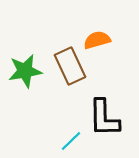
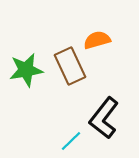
green star: moved 1 px right, 1 px up
black L-shape: rotated 39 degrees clockwise
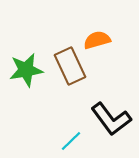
black L-shape: moved 7 px right, 1 px down; rotated 75 degrees counterclockwise
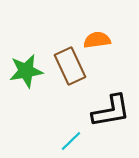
orange semicircle: rotated 8 degrees clockwise
green star: moved 1 px down
black L-shape: moved 8 px up; rotated 63 degrees counterclockwise
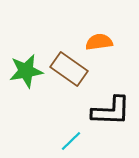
orange semicircle: moved 2 px right, 2 px down
brown rectangle: moved 1 px left, 3 px down; rotated 30 degrees counterclockwise
black L-shape: rotated 12 degrees clockwise
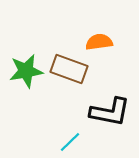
brown rectangle: rotated 15 degrees counterclockwise
black L-shape: moved 1 px left, 1 px down; rotated 9 degrees clockwise
cyan line: moved 1 px left, 1 px down
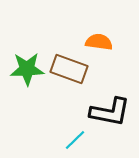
orange semicircle: rotated 16 degrees clockwise
green star: moved 1 px right, 2 px up; rotated 8 degrees clockwise
cyan line: moved 5 px right, 2 px up
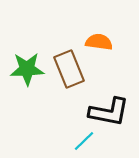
brown rectangle: rotated 48 degrees clockwise
black L-shape: moved 1 px left
cyan line: moved 9 px right, 1 px down
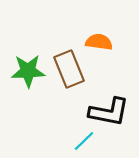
green star: moved 1 px right, 2 px down
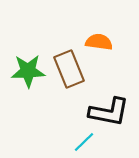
cyan line: moved 1 px down
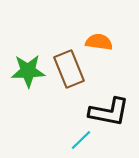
cyan line: moved 3 px left, 2 px up
